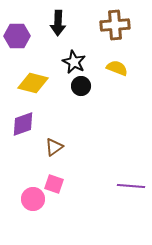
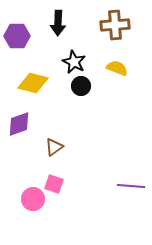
purple diamond: moved 4 px left
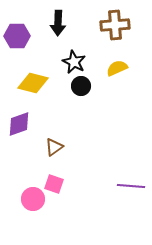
yellow semicircle: rotated 45 degrees counterclockwise
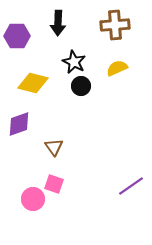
brown triangle: rotated 30 degrees counterclockwise
purple line: rotated 40 degrees counterclockwise
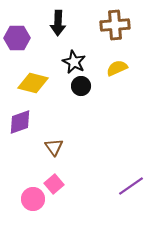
purple hexagon: moved 2 px down
purple diamond: moved 1 px right, 2 px up
pink square: rotated 30 degrees clockwise
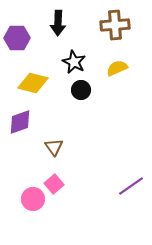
black circle: moved 4 px down
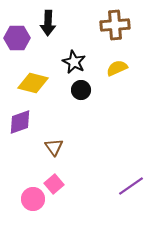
black arrow: moved 10 px left
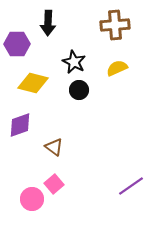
purple hexagon: moved 6 px down
black circle: moved 2 px left
purple diamond: moved 3 px down
brown triangle: rotated 18 degrees counterclockwise
pink circle: moved 1 px left
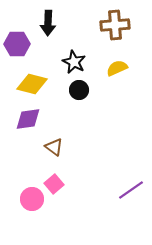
yellow diamond: moved 1 px left, 1 px down
purple diamond: moved 8 px right, 6 px up; rotated 12 degrees clockwise
purple line: moved 4 px down
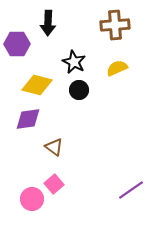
yellow diamond: moved 5 px right, 1 px down
